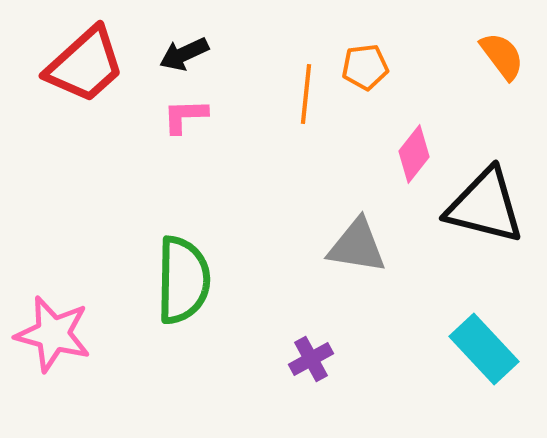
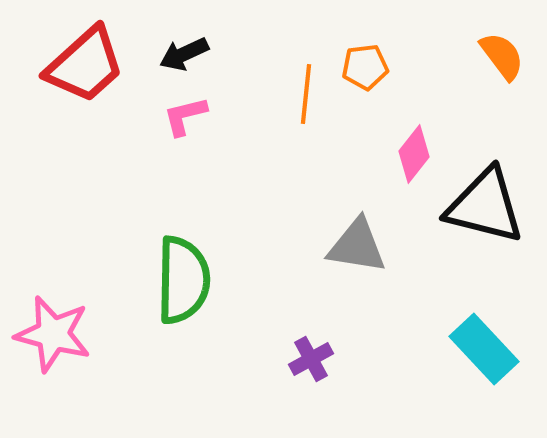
pink L-shape: rotated 12 degrees counterclockwise
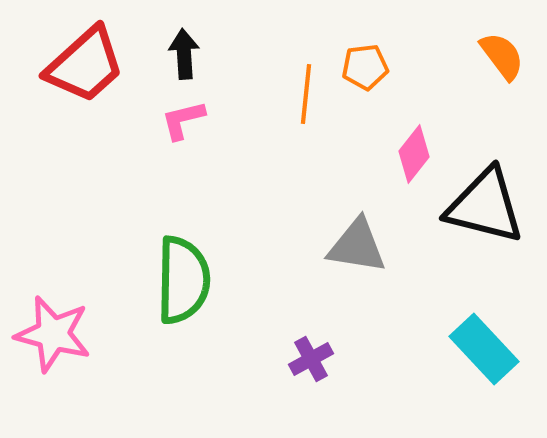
black arrow: rotated 111 degrees clockwise
pink L-shape: moved 2 px left, 4 px down
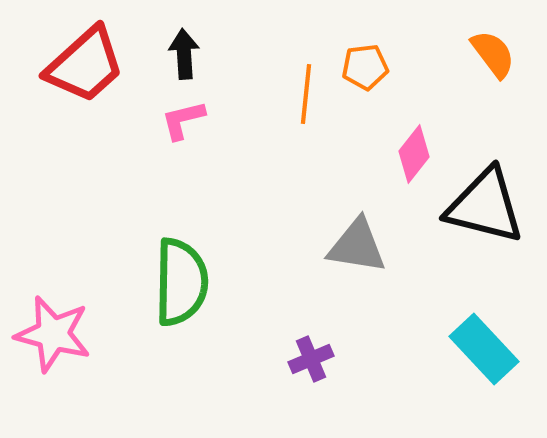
orange semicircle: moved 9 px left, 2 px up
green semicircle: moved 2 px left, 2 px down
purple cross: rotated 6 degrees clockwise
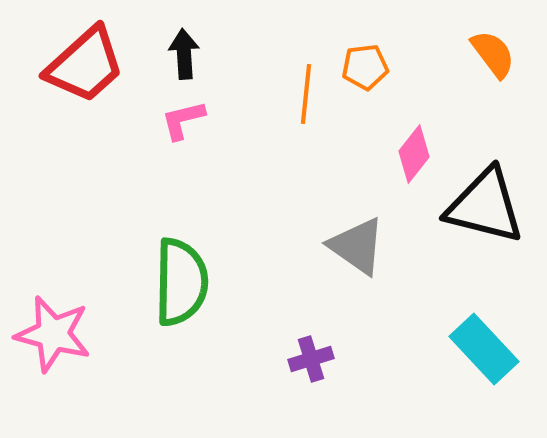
gray triangle: rotated 26 degrees clockwise
purple cross: rotated 6 degrees clockwise
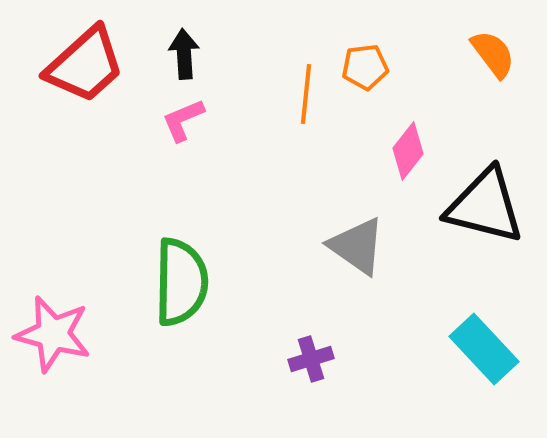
pink L-shape: rotated 9 degrees counterclockwise
pink diamond: moved 6 px left, 3 px up
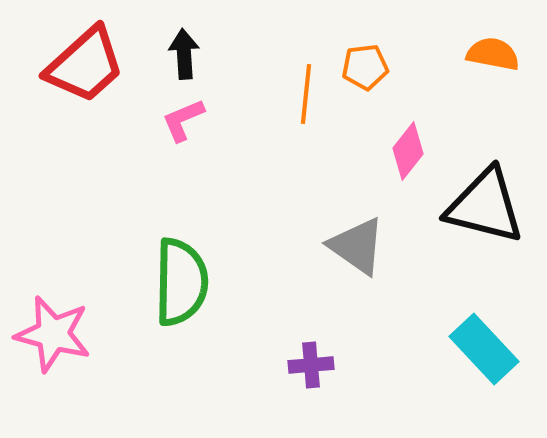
orange semicircle: rotated 42 degrees counterclockwise
purple cross: moved 6 px down; rotated 12 degrees clockwise
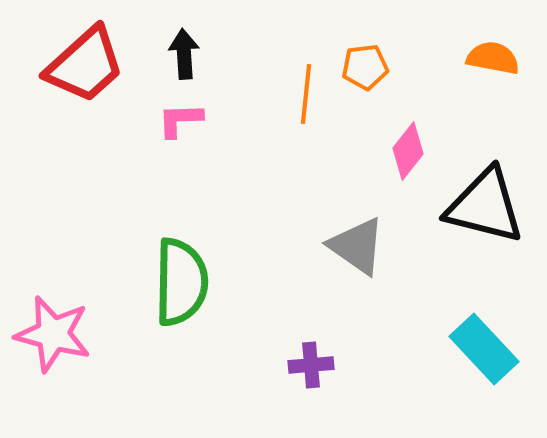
orange semicircle: moved 4 px down
pink L-shape: moved 3 px left; rotated 21 degrees clockwise
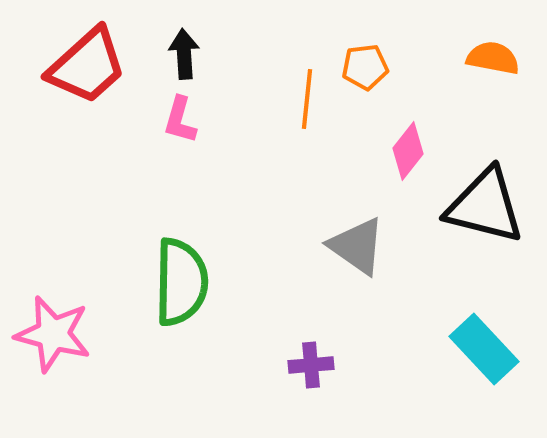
red trapezoid: moved 2 px right, 1 px down
orange line: moved 1 px right, 5 px down
pink L-shape: rotated 72 degrees counterclockwise
